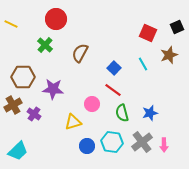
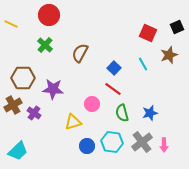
red circle: moved 7 px left, 4 px up
brown hexagon: moved 1 px down
red line: moved 1 px up
purple cross: moved 1 px up
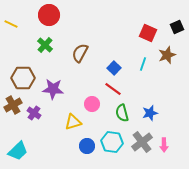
brown star: moved 2 px left
cyan line: rotated 48 degrees clockwise
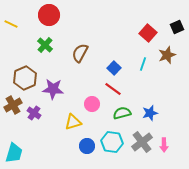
red square: rotated 18 degrees clockwise
brown hexagon: moved 2 px right; rotated 25 degrees counterclockwise
green semicircle: rotated 90 degrees clockwise
cyan trapezoid: moved 4 px left, 2 px down; rotated 30 degrees counterclockwise
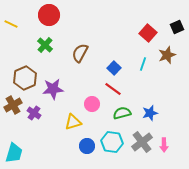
purple star: rotated 10 degrees counterclockwise
